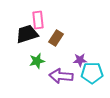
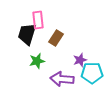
black trapezoid: rotated 55 degrees counterclockwise
purple star: rotated 16 degrees counterclockwise
purple arrow: moved 1 px right, 3 px down
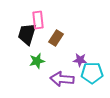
purple star: rotated 24 degrees clockwise
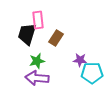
purple arrow: moved 25 px left, 1 px up
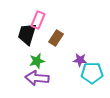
pink rectangle: rotated 30 degrees clockwise
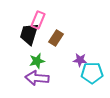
black trapezoid: moved 2 px right
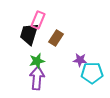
purple arrow: rotated 90 degrees clockwise
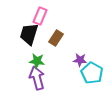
pink rectangle: moved 2 px right, 4 px up
green star: rotated 21 degrees clockwise
cyan pentagon: rotated 30 degrees clockwise
purple arrow: rotated 20 degrees counterclockwise
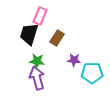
brown rectangle: moved 1 px right
purple star: moved 6 px left
cyan pentagon: rotated 30 degrees counterclockwise
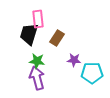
pink rectangle: moved 2 px left, 3 px down; rotated 30 degrees counterclockwise
